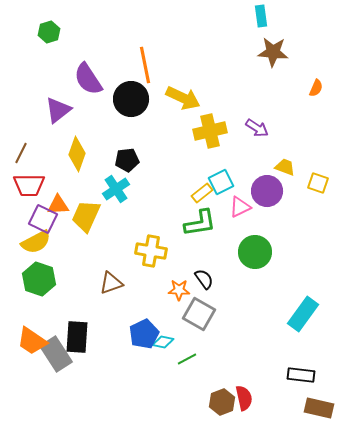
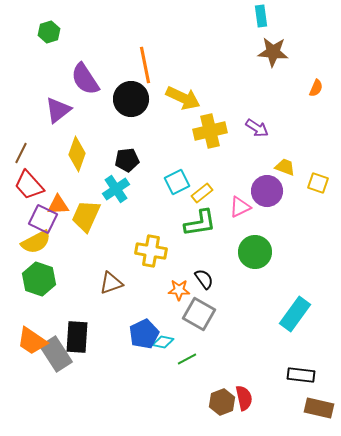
purple semicircle at (88, 79): moved 3 px left
cyan square at (221, 182): moved 44 px left
red trapezoid at (29, 185): rotated 48 degrees clockwise
cyan rectangle at (303, 314): moved 8 px left
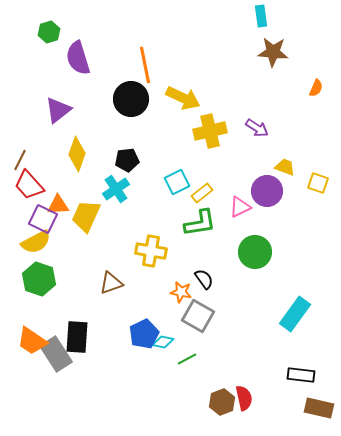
purple semicircle at (85, 79): moved 7 px left, 21 px up; rotated 16 degrees clockwise
brown line at (21, 153): moved 1 px left, 7 px down
orange star at (179, 290): moved 2 px right, 2 px down; rotated 10 degrees clockwise
gray square at (199, 314): moved 1 px left, 2 px down
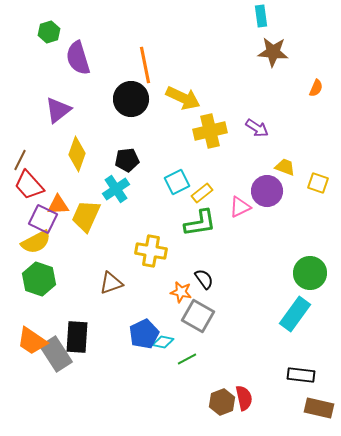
green circle at (255, 252): moved 55 px right, 21 px down
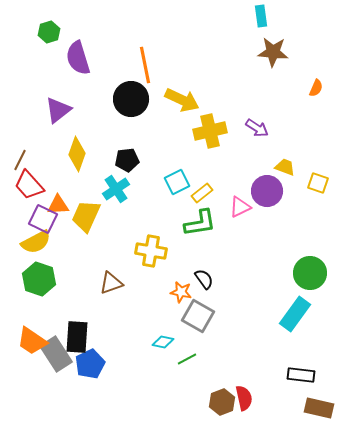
yellow arrow at (183, 98): moved 1 px left, 2 px down
blue pentagon at (144, 334): moved 54 px left, 30 px down
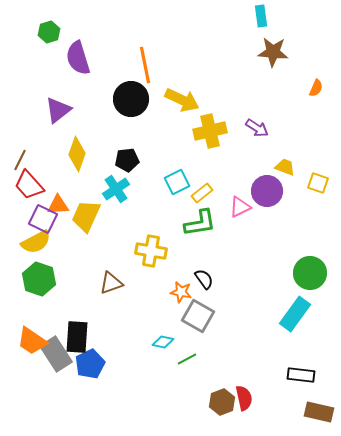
brown rectangle at (319, 408): moved 4 px down
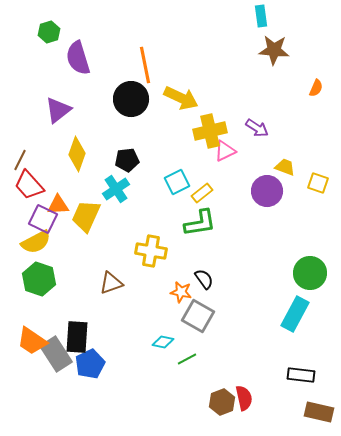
brown star at (273, 52): moved 1 px right, 2 px up
yellow arrow at (182, 100): moved 1 px left, 2 px up
pink triangle at (240, 207): moved 15 px left, 56 px up
cyan rectangle at (295, 314): rotated 8 degrees counterclockwise
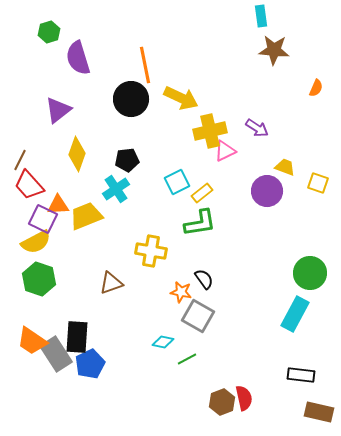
yellow trapezoid at (86, 216): rotated 44 degrees clockwise
